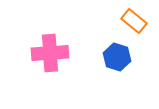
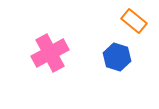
pink cross: rotated 24 degrees counterclockwise
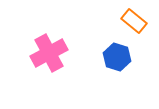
pink cross: moved 1 px left
